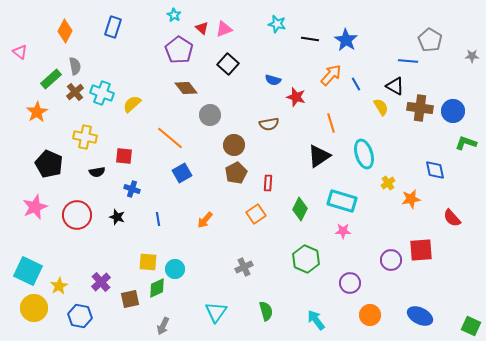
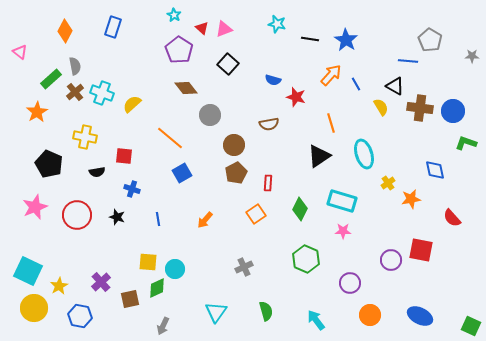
red square at (421, 250): rotated 15 degrees clockwise
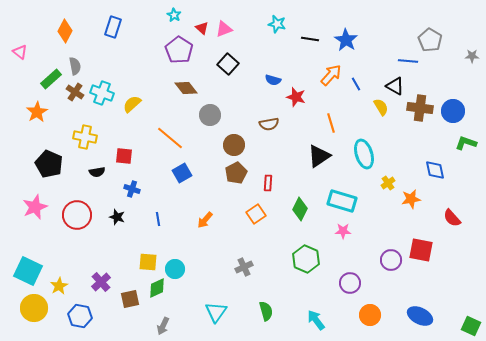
brown cross at (75, 92): rotated 18 degrees counterclockwise
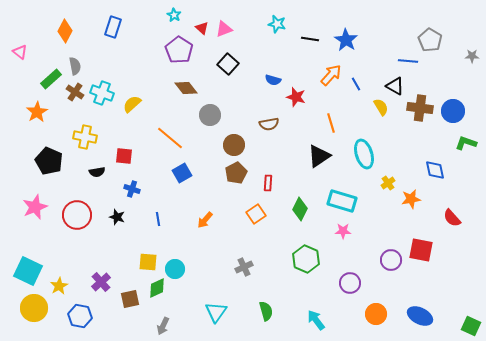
black pentagon at (49, 164): moved 3 px up
orange circle at (370, 315): moved 6 px right, 1 px up
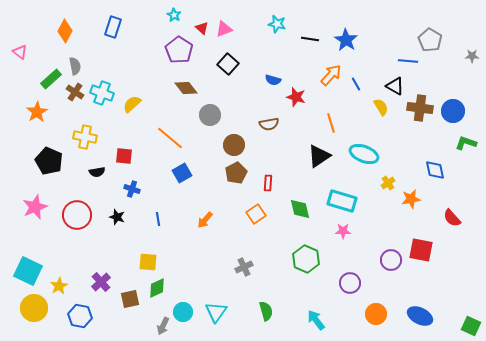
cyan ellipse at (364, 154): rotated 52 degrees counterclockwise
green diamond at (300, 209): rotated 40 degrees counterclockwise
cyan circle at (175, 269): moved 8 px right, 43 px down
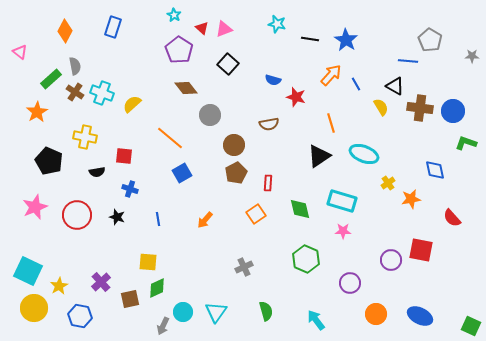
blue cross at (132, 189): moved 2 px left
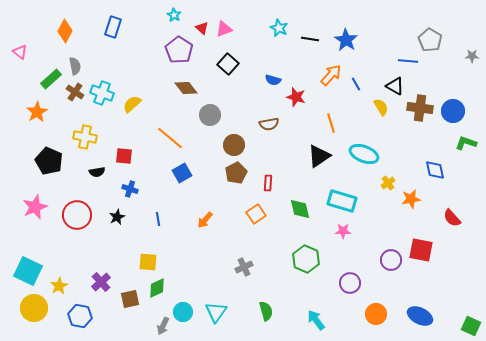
cyan star at (277, 24): moved 2 px right, 4 px down; rotated 12 degrees clockwise
black star at (117, 217): rotated 28 degrees clockwise
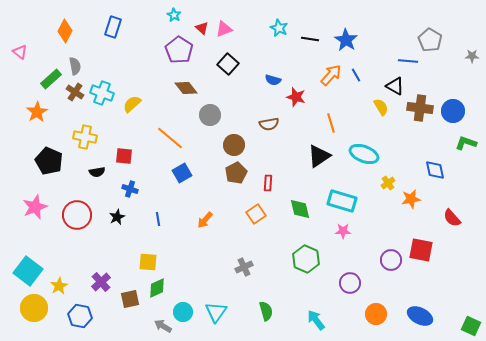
blue line at (356, 84): moved 9 px up
cyan square at (28, 271): rotated 12 degrees clockwise
gray arrow at (163, 326): rotated 96 degrees clockwise
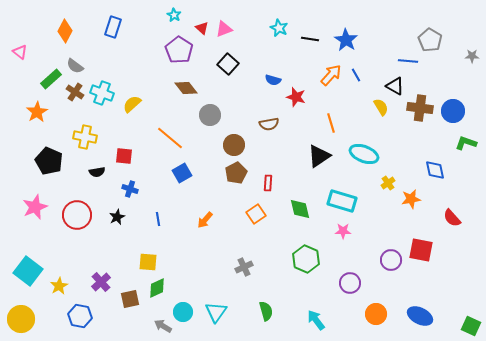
gray semicircle at (75, 66): rotated 138 degrees clockwise
yellow circle at (34, 308): moved 13 px left, 11 px down
